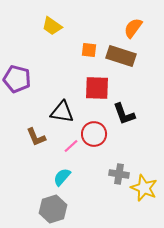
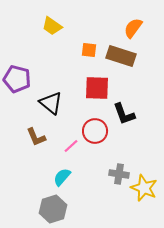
black triangle: moved 11 px left, 9 px up; rotated 30 degrees clockwise
red circle: moved 1 px right, 3 px up
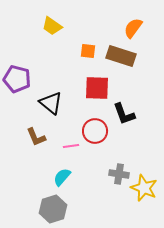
orange square: moved 1 px left, 1 px down
pink line: rotated 35 degrees clockwise
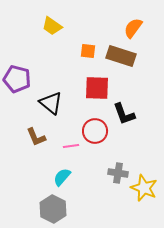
gray cross: moved 1 px left, 1 px up
gray hexagon: rotated 16 degrees counterclockwise
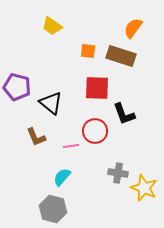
purple pentagon: moved 8 px down
gray hexagon: rotated 12 degrees counterclockwise
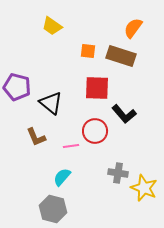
black L-shape: rotated 20 degrees counterclockwise
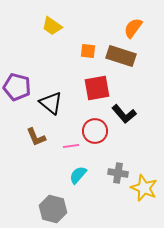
red square: rotated 12 degrees counterclockwise
cyan semicircle: moved 16 px right, 2 px up
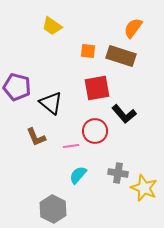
gray hexagon: rotated 12 degrees clockwise
